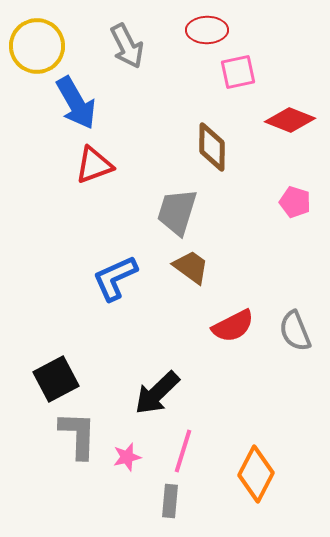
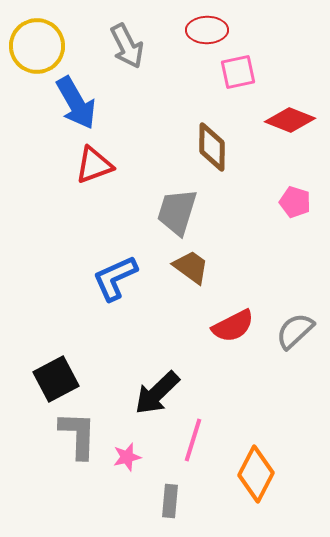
gray semicircle: rotated 69 degrees clockwise
pink line: moved 10 px right, 11 px up
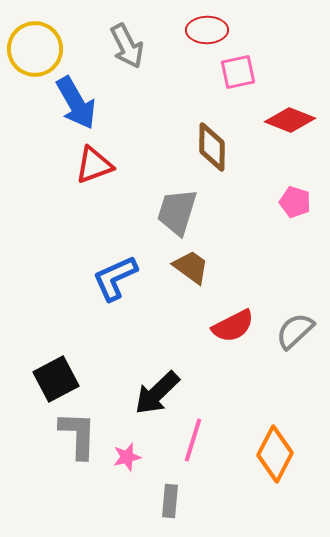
yellow circle: moved 2 px left, 3 px down
orange diamond: moved 19 px right, 20 px up
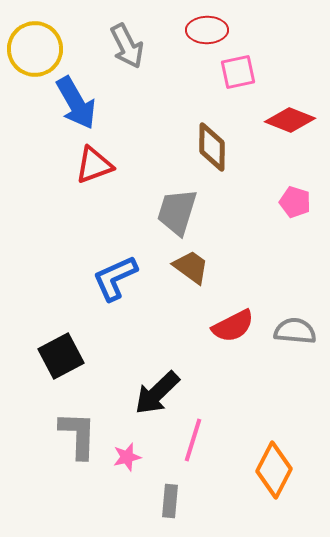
gray semicircle: rotated 48 degrees clockwise
black square: moved 5 px right, 23 px up
orange diamond: moved 1 px left, 16 px down
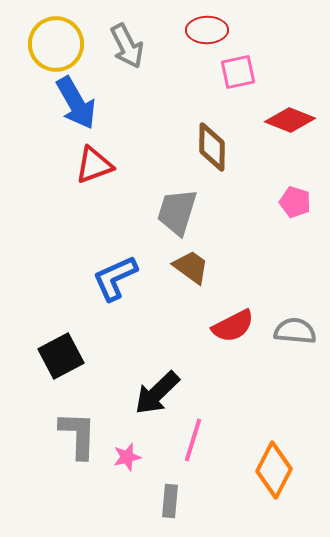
yellow circle: moved 21 px right, 5 px up
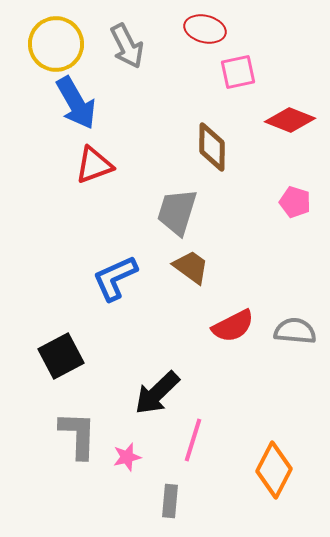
red ellipse: moved 2 px left, 1 px up; rotated 15 degrees clockwise
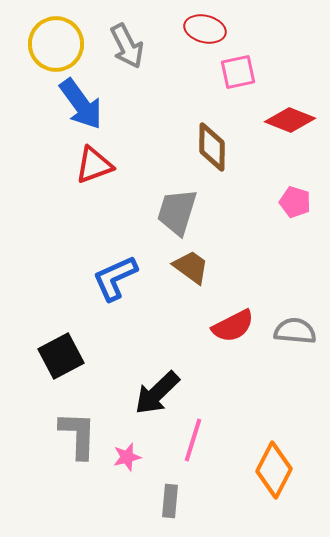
blue arrow: moved 5 px right, 1 px down; rotated 6 degrees counterclockwise
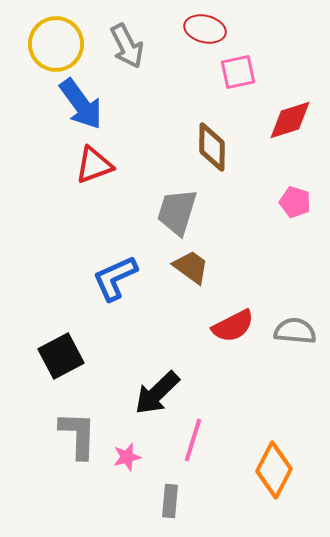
red diamond: rotated 39 degrees counterclockwise
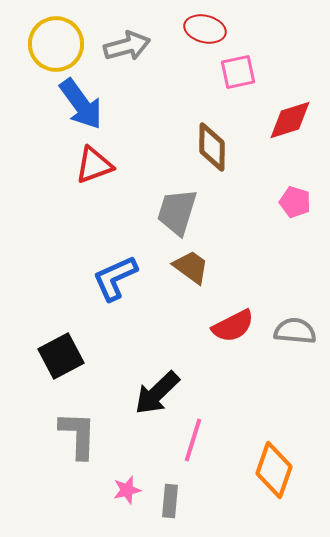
gray arrow: rotated 78 degrees counterclockwise
pink star: moved 33 px down
orange diamond: rotated 8 degrees counterclockwise
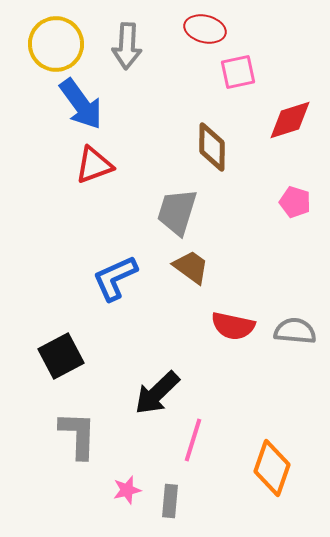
gray arrow: rotated 108 degrees clockwise
red semicircle: rotated 39 degrees clockwise
orange diamond: moved 2 px left, 2 px up
